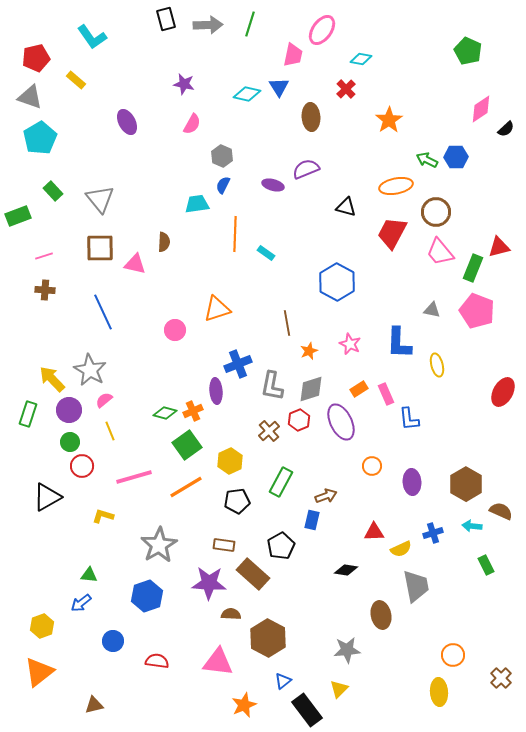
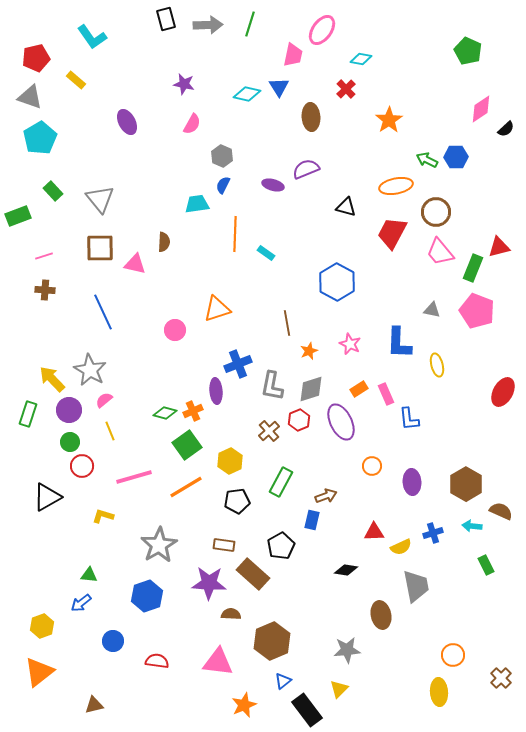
yellow semicircle at (401, 549): moved 2 px up
brown hexagon at (268, 638): moved 4 px right, 3 px down; rotated 9 degrees clockwise
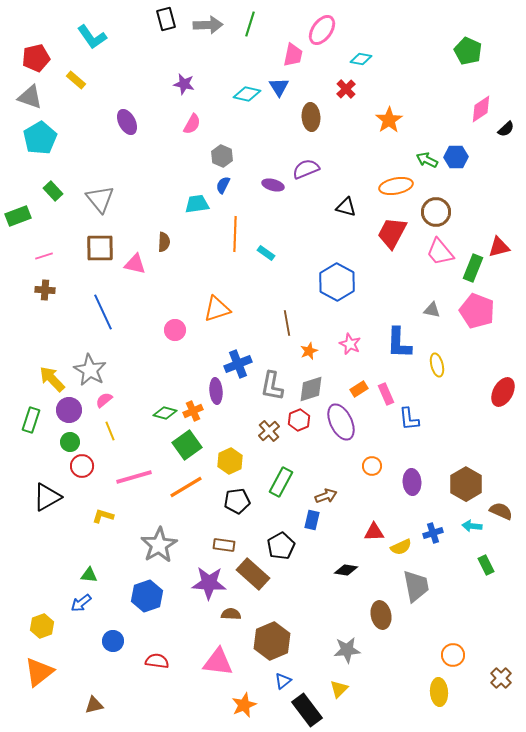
green rectangle at (28, 414): moved 3 px right, 6 px down
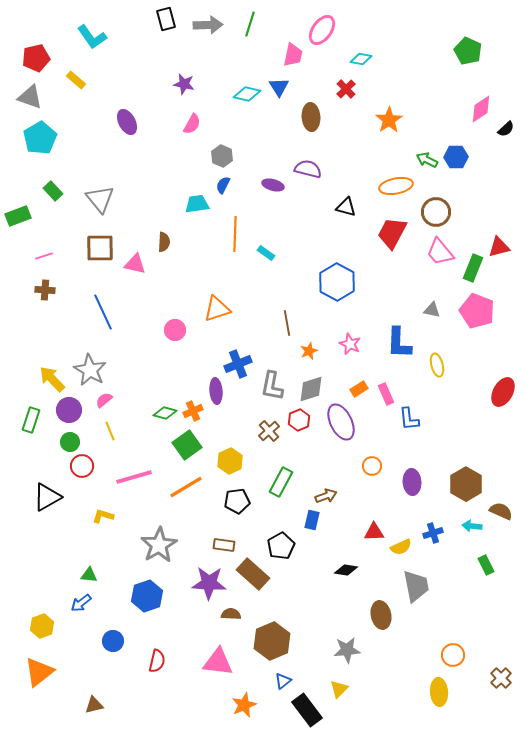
purple semicircle at (306, 169): moved 2 px right; rotated 36 degrees clockwise
red semicircle at (157, 661): rotated 95 degrees clockwise
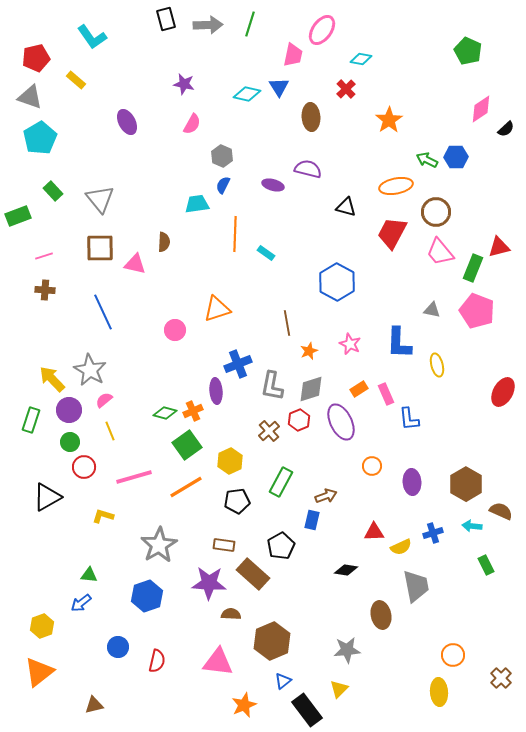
red circle at (82, 466): moved 2 px right, 1 px down
blue circle at (113, 641): moved 5 px right, 6 px down
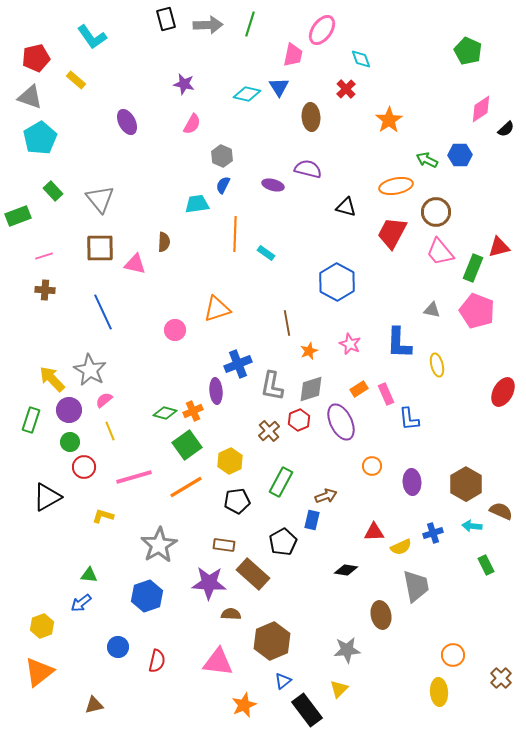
cyan diamond at (361, 59): rotated 60 degrees clockwise
blue hexagon at (456, 157): moved 4 px right, 2 px up
black pentagon at (281, 546): moved 2 px right, 4 px up
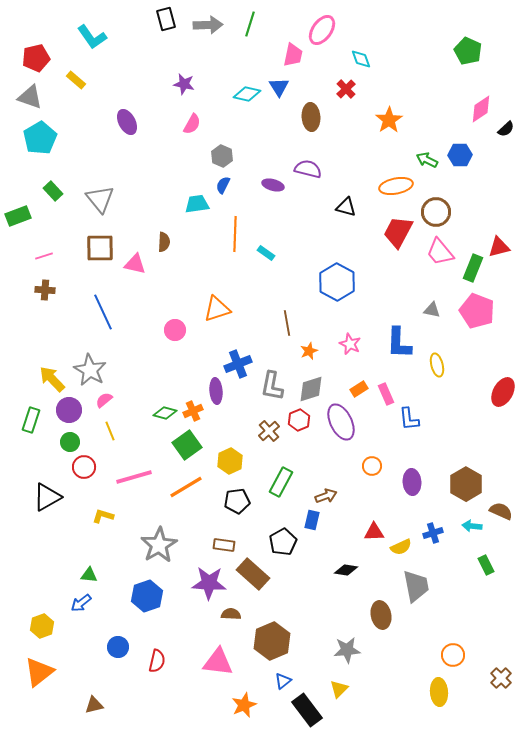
red trapezoid at (392, 233): moved 6 px right, 1 px up
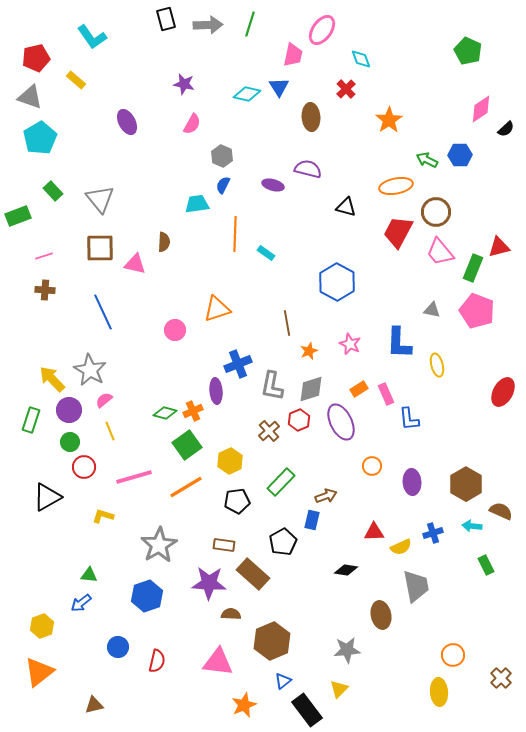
green rectangle at (281, 482): rotated 16 degrees clockwise
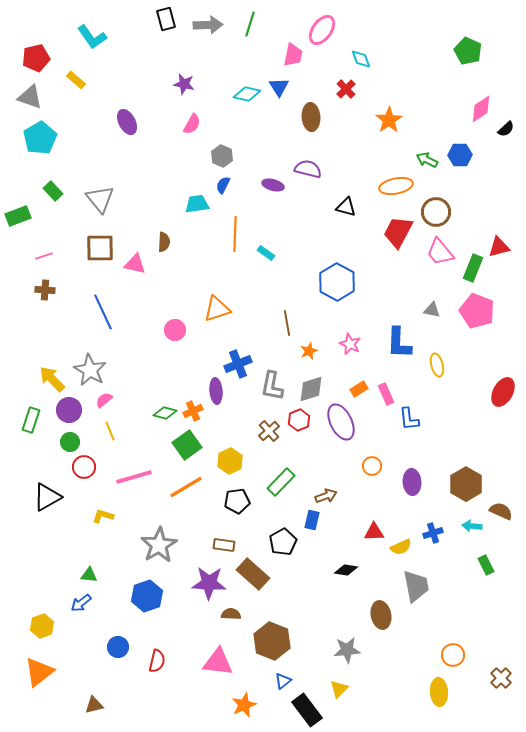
brown hexagon at (272, 641): rotated 15 degrees counterclockwise
